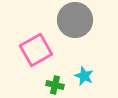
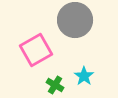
cyan star: rotated 12 degrees clockwise
green cross: rotated 18 degrees clockwise
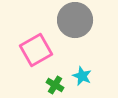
cyan star: moved 2 px left; rotated 12 degrees counterclockwise
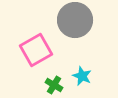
green cross: moved 1 px left
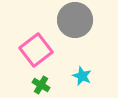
pink square: rotated 8 degrees counterclockwise
green cross: moved 13 px left
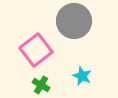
gray circle: moved 1 px left, 1 px down
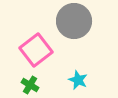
cyan star: moved 4 px left, 4 px down
green cross: moved 11 px left
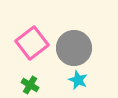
gray circle: moved 27 px down
pink square: moved 4 px left, 7 px up
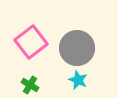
pink square: moved 1 px left, 1 px up
gray circle: moved 3 px right
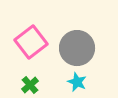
cyan star: moved 1 px left, 2 px down
green cross: rotated 18 degrees clockwise
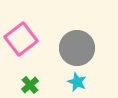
pink square: moved 10 px left, 3 px up
